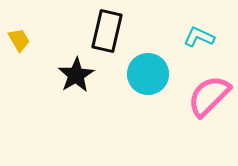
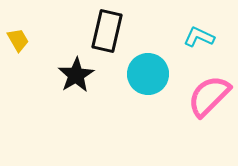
yellow trapezoid: moved 1 px left
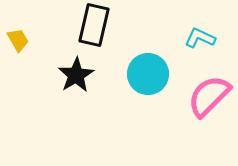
black rectangle: moved 13 px left, 6 px up
cyan L-shape: moved 1 px right, 1 px down
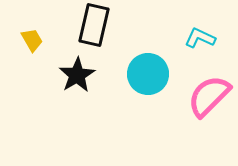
yellow trapezoid: moved 14 px right
black star: moved 1 px right
